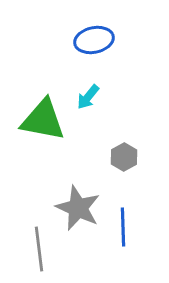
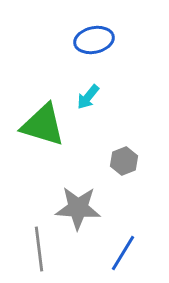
green triangle: moved 5 px down; rotated 6 degrees clockwise
gray hexagon: moved 4 px down; rotated 8 degrees clockwise
gray star: rotated 21 degrees counterclockwise
blue line: moved 26 px down; rotated 33 degrees clockwise
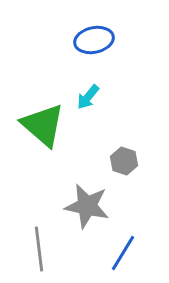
green triangle: rotated 24 degrees clockwise
gray hexagon: rotated 20 degrees counterclockwise
gray star: moved 9 px right, 2 px up; rotated 9 degrees clockwise
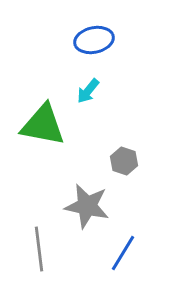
cyan arrow: moved 6 px up
green triangle: rotated 30 degrees counterclockwise
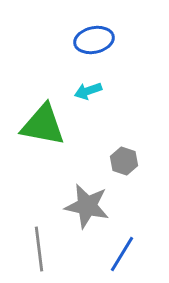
cyan arrow: rotated 32 degrees clockwise
blue line: moved 1 px left, 1 px down
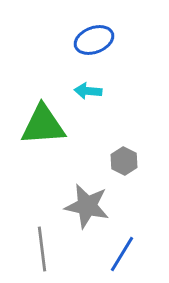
blue ellipse: rotated 9 degrees counterclockwise
cyan arrow: rotated 24 degrees clockwise
green triangle: rotated 15 degrees counterclockwise
gray hexagon: rotated 8 degrees clockwise
gray line: moved 3 px right
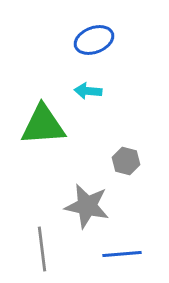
gray hexagon: moved 2 px right; rotated 12 degrees counterclockwise
blue line: rotated 54 degrees clockwise
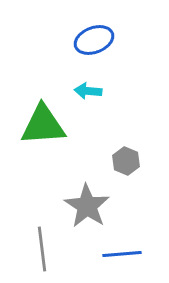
gray hexagon: rotated 8 degrees clockwise
gray star: rotated 21 degrees clockwise
